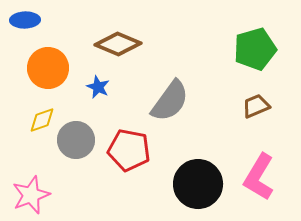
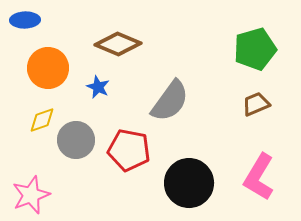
brown trapezoid: moved 2 px up
black circle: moved 9 px left, 1 px up
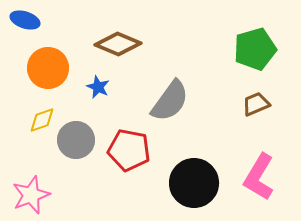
blue ellipse: rotated 20 degrees clockwise
black circle: moved 5 px right
